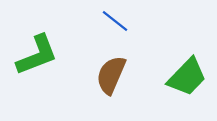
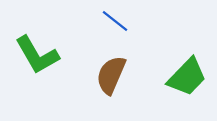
green L-shape: rotated 81 degrees clockwise
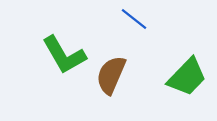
blue line: moved 19 px right, 2 px up
green L-shape: moved 27 px right
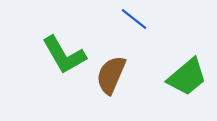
green trapezoid: rotated 6 degrees clockwise
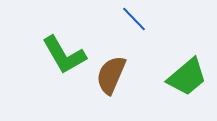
blue line: rotated 8 degrees clockwise
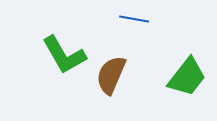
blue line: rotated 36 degrees counterclockwise
green trapezoid: rotated 12 degrees counterclockwise
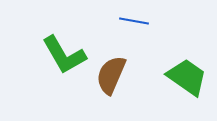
blue line: moved 2 px down
green trapezoid: rotated 93 degrees counterclockwise
